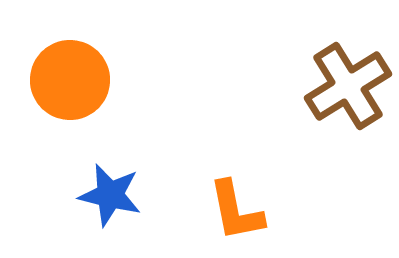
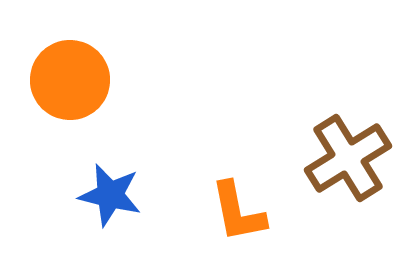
brown cross: moved 72 px down
orange L-shape: moved 2 px right, 1 px down
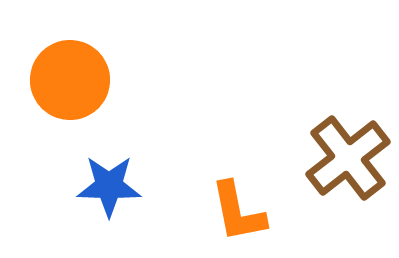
brown cross: rotated 6 degrees counterclockwise
blue star: moved 1 px left, 9 px up; rotated 12 degrees counterclockwise
